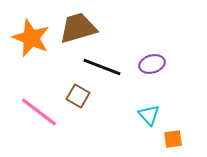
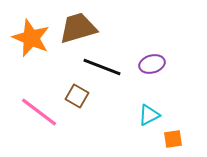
brown square: moved 1 px left
cyan triangle: rotated 45 degrees clockwise
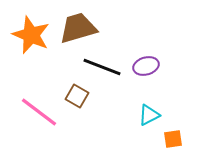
orange star: moved 3 px up
purple ellipse: moved 6 px left, 2 px down
